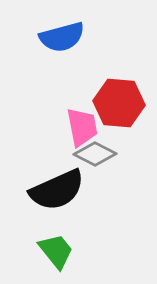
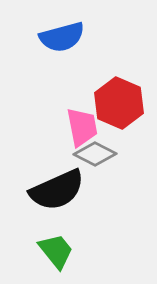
red hexagon: rotated 18 degrees clockwise
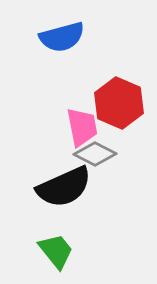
black semicircle: moved 7 px right, 3 px up
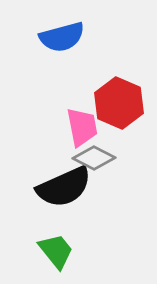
gray diamond: moved 1 px left, 4 px down
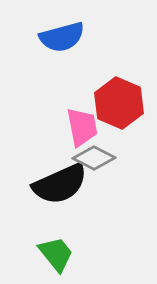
black semicircle: moved 4 px left, 3 px up
green trapezoid: moved 3 px down
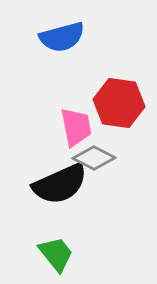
red hexagon: rotated 15 degrees counterclockwise
pink trapezoid: moved 6 px left
